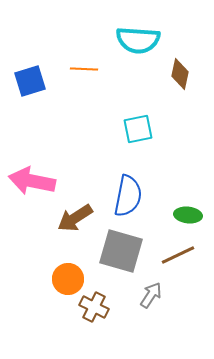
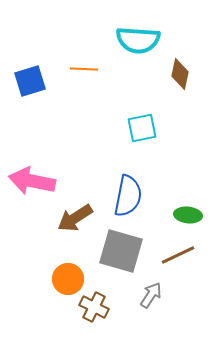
cyan square: moved 4 px right, 1 px up
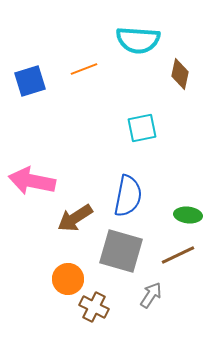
orange line: rotated 24 degrees counterclockwise
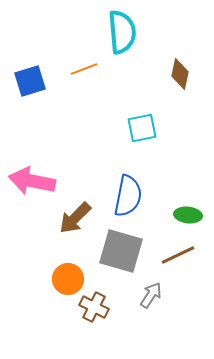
cyan semicircle: moved 16 px left, 8 px up; rotated 99 degrees counterclockwise
brown arrow: rotated 12 degrees counterclockwise
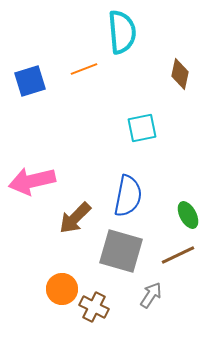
pink arrow: rotated 24 degrees counterclockwise
green ellipse: rotated 56 degrees clockwise
orange circle: moved 6 px left, 10 px down
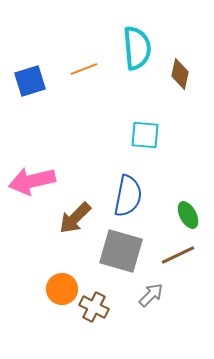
cyan semicircle: moved 15 px right, 16 px down
cyan square: moved 3 px right, 7 px down; rotated 16 degrees clockwise
gray arrow: rotated 12 degrees clockwise
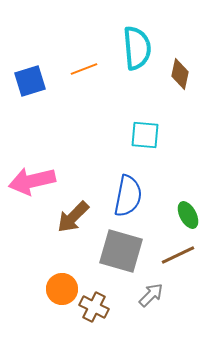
brown arrow: moved 2 px left, 1 px up
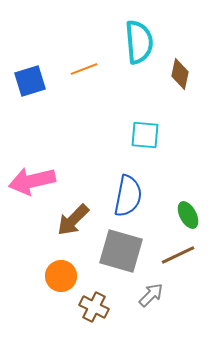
cyan semicircle: moved 2 px right, 6 px up
brown arrow: moved 3 px down
orange circle: moved 1 px left, 13 px up
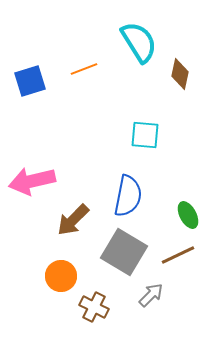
cyan semicircle: rotated 27 degrees counterclockwise
gray square: moved 3 px right, 1 px down; rotated 15 degrees clockwise
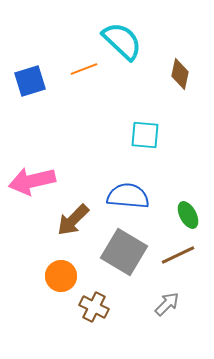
cyan semicircle: moved 17 px left, 1 px up; rotated 15 degrees counterclockwise
blue semicircle: rotated 96 degrees counterclockwise
gray arrow: moved 16 px right, 9 px down
